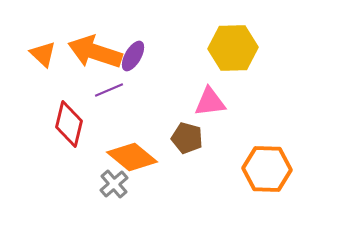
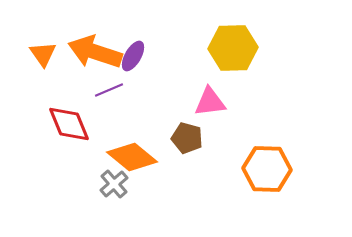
orange triangle: rotated 12 degrees clockwise
red diamond: rotated 36 degrees counterclockwise
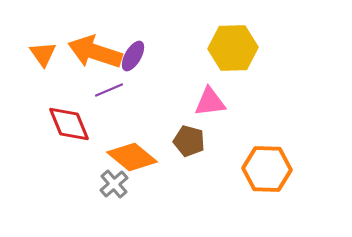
brown pentagon: moved 2 px right, 3 px down
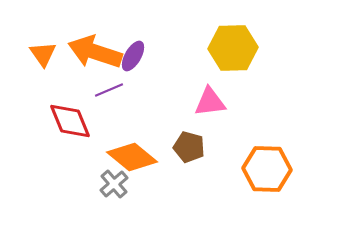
red diamond: moved 1 px right, 3 px up
brown pentagon: moved 6 px down
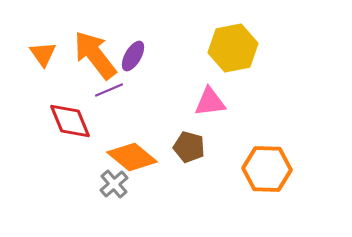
yellow hexagon: rotated 9 degrees counterclockwise
orange arrow: moved 3 px down; rotated 34 degrees clockwise
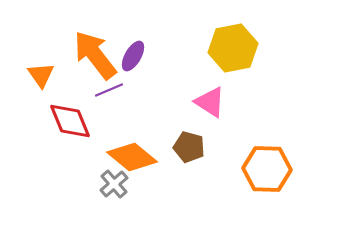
orange triangle: moved 2 px left, 21 px down
pink triangle: rotated 40 degrees clockwise
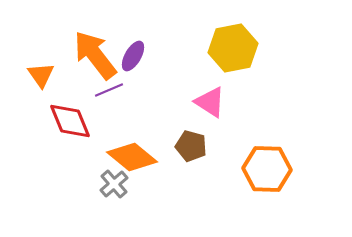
brown pentagon: moved 2 px right, 1 px up
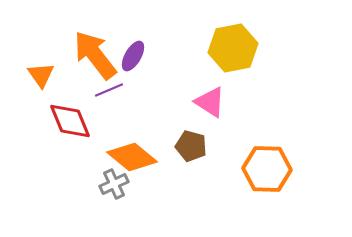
gray cross: rotated 16 degrees clockwise
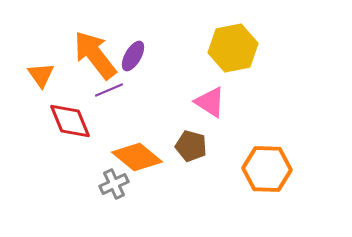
orange diamond: moved 5 px right
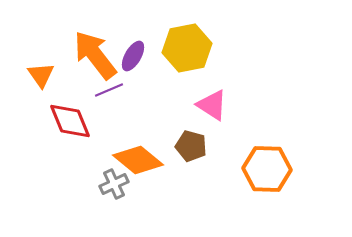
yellow hexagon: moved 46 px left
pink triangle: moved 2 px right, 3 px down
orange diamond: moved 1 px right, 3 px down
